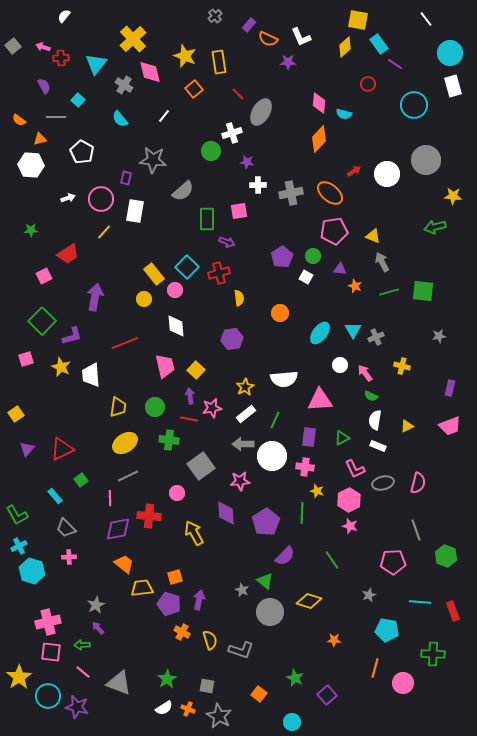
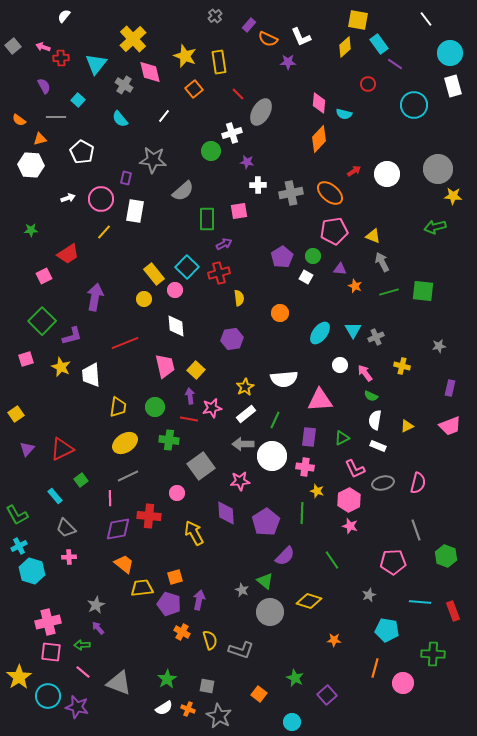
gray circle at (426, 160): moved 12 px right, 9 px down
purple arrow at (227, 242): moved 3 px left, 2 px down; rotated 49 degrees counterclockwise
gray star at (439, 336): moved 10 px down
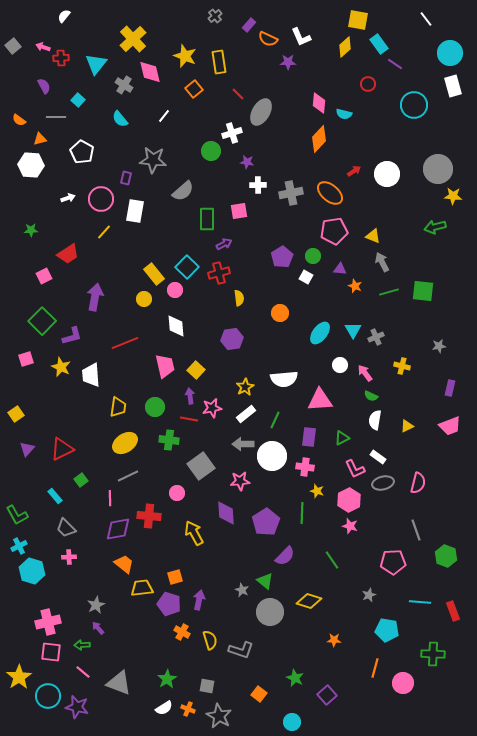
white rectangle at (378, 446): moved 11 px down; rotated 14 degrees clockwise
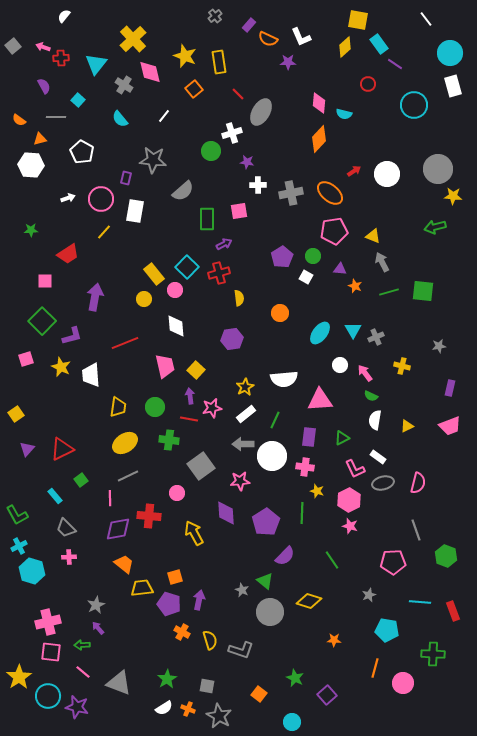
pink square at (44, 276): moved 1 px right, 5 px down; rotated 28 degrees clockwise
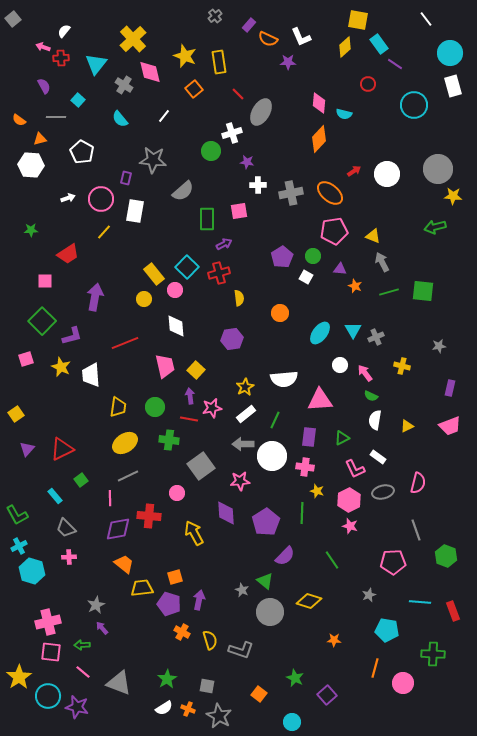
white semicircle at (64, 16): moved 15 px down
gray square at (13, 46): moved 27 px up
gray ellipse at (383, 483): moved 9 px down
purple arrow at (98, 628): moved 4 px right
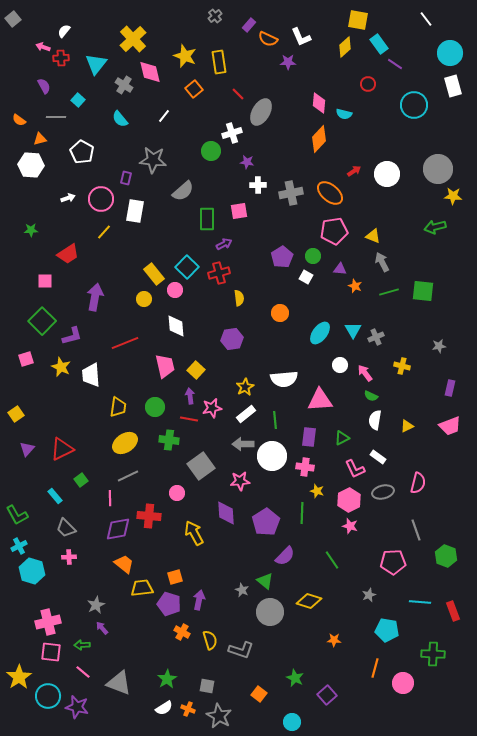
green line at (275, 420): rotated 30 degrees counterclockwise
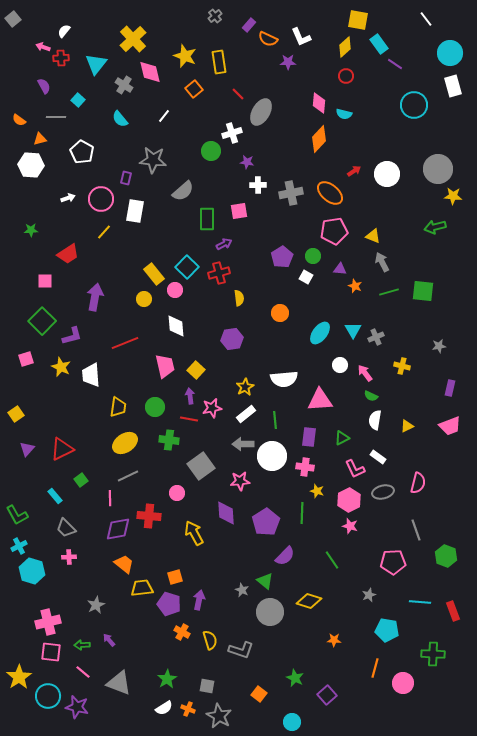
red circle at (368, 84): moved 22 px left, 8 px up
purple arrow at (102, 628): moved 7 px right, 12 px down
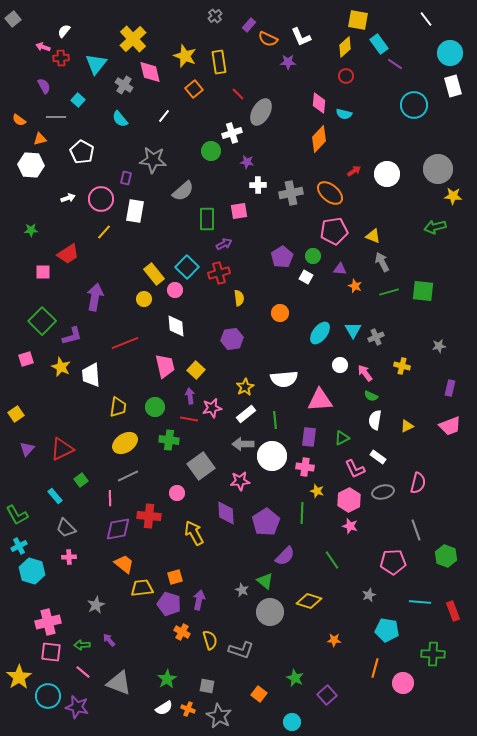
pink square at (45, 281): moved 2 px left, 9 px up
